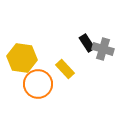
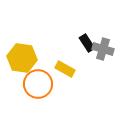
yellow rectangle: rotated 18 degrees counterclockwise
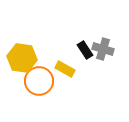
black rectangle: moved 2 px left, 7 px down
orange circle: moved 1 px right, 3 px up
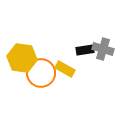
black rectangle: rotated 66 degrees counterclockwise
orange circle: moved 2 px right, 8 px up
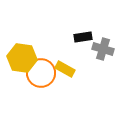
black rectangle: moved 2 px left, 13 px up
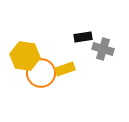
yellow hexagon: moved 3 px right, 2 px up
yellow rectangle: rotated 48 degrees counterclockwise
